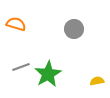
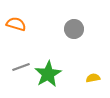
yellow semicircle: moved 4 px left, 3 px up
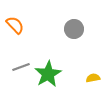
orange semicircle: moved 1 px left, 1 px down; rotated 30 degrees clockwise
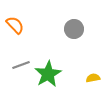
gray line: moved 2 px up
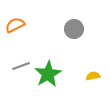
orange semicircle: rotated 72 degrees counterclockwise
gray line: moved 1 px down
yellow semicircle: moved 2 px up
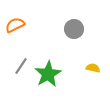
gray line: rotated 36 degrees counterclockwise
yellow semicircle: moved 8 px up; rotated 24 degrees clockwise
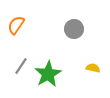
orange semicircle: moved 1 px right; rotated 30 degrees counterclockwise
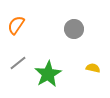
gray line: moved 3 px left, 3 px up; rotated 18 degrees clockwise
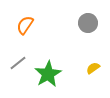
orange semicircle: moved 9 px right
gray circle: moved 14 px right, 6 px up
yellow semicircle: rotated 48 degrees counterclockwise
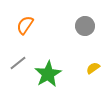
gray circle: moved 3 px left, 3 px down
